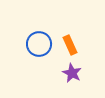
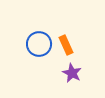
orange rectangle: moved 4 px left
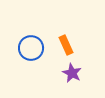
blue circle: moved 8 px left, 4 px down
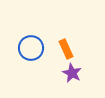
orange rectangle: moved 4 px down
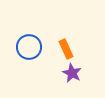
blue circle: moved 2 px left, 1 px up
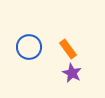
orange rectangle: moved 2 px right; rotated 12 degrees counterclockwise
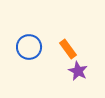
purple star: moved 6 px right, 2 px up
